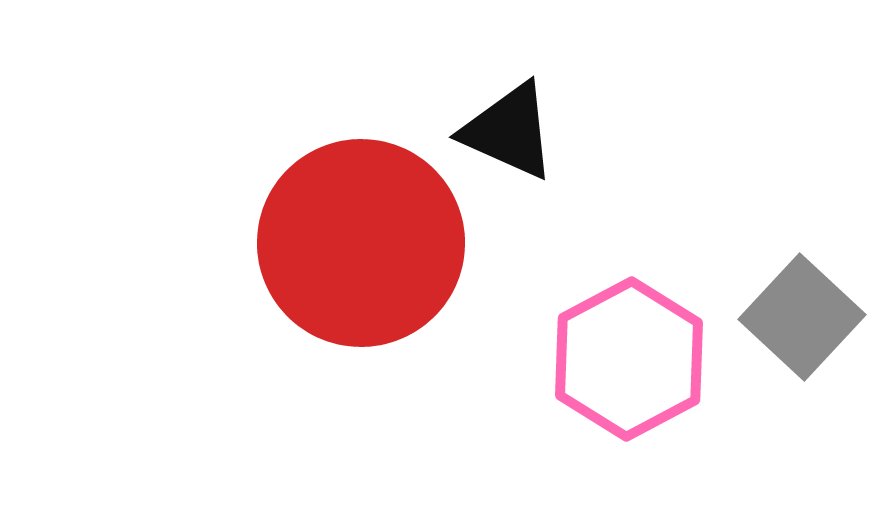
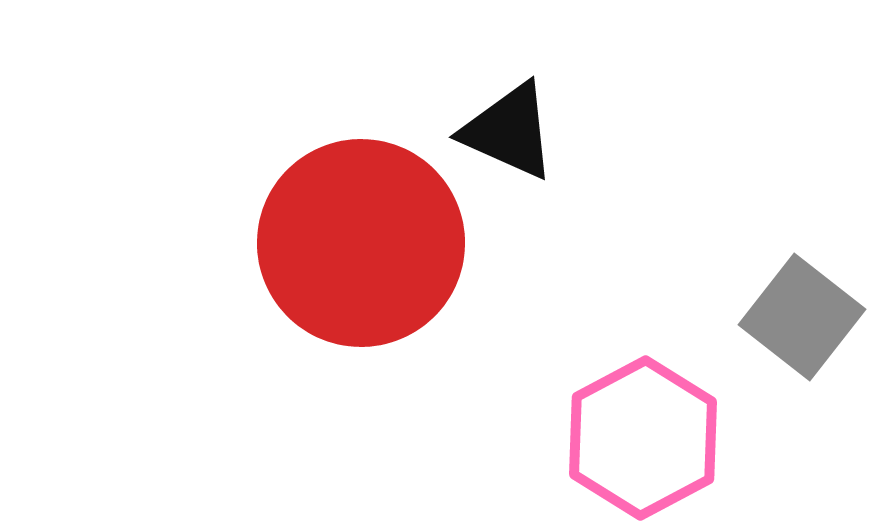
gray square: rotated 5 degrees counterclockwise
pink hexagon: moved 14 px right, 79 px down
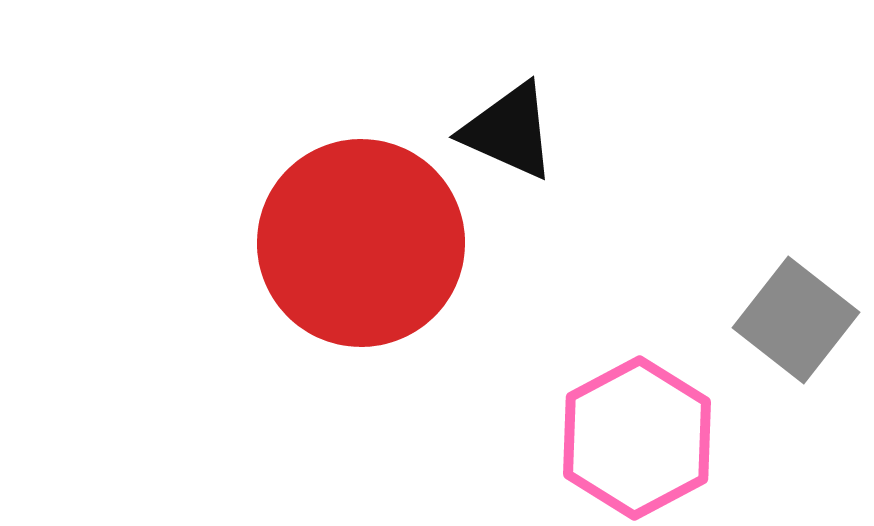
gray square: moved 6 px left, 3 px down
pink hexagon: moved 6 px left
